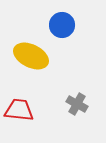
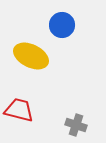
gray cross: moved 1 px left, 21 px down; rotated 10 degrees counterclockwise
red trapezoid: rotated 8 degrees clockwise
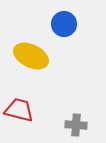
blue circle: moved 2 px right, 1 px up
gray cross: rotated 15 degrees counterclockwise
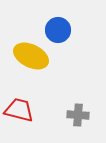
blue circle: moved 6 px left, 6 px down
gray cross: moved 2 px right, 10 px up
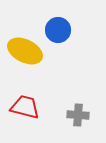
yellow ellipse: moved 6 px left, 5 px up
red trapezoid: moved 6 px right, 3 px up
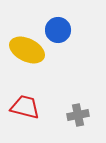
yellow ellipse: moved 2 px right, 1 px up
gray cross: rotated 15 degrees counterclockwise
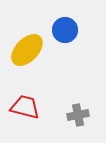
blue circle: moved 7 px right
yellow ellipse: rotated 72 degrees counterclockwise
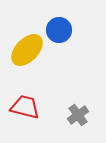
blue circle: moved 6 px left
gray cross: rotated 25 degrees counterclockwise
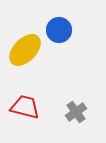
yellow ellipse: moved 2 px left
gray cross: moved 2 px left, 3 px up
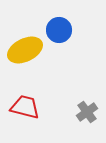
yellow ellipse: rotated 20 degrees clockwise
gray cross: moved 11 px right
